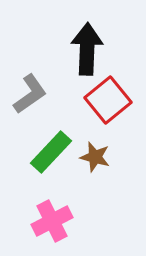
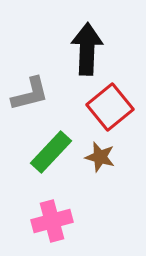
gray L-shape: rotated 21 degrees clockwise
red square: moved 2 px right, 7 px down
brown star: moved 5 px right
pink cross: rotated 12 degrees clockwise
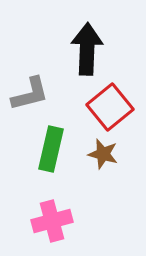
green rectangle: moved 3 px up; rotated 30 degrees counterclockwise
brown star: moved 3 px right, 3 px up
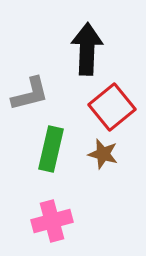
red square: moved 2 px right
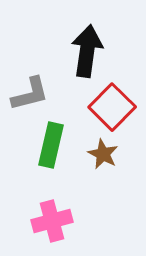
black arrow: moved 2 px down; rotated 6 degrees clockwise
red square: rotated 6 degrees counterclockwise
green rectangle: moved 4 px up
brown star: rotated 12 degrees clockwise
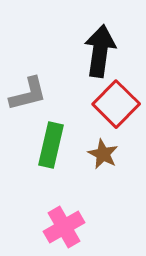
black arrow: moved 13 px right
gray L-shape: moved 2 px left
red square: moved 4 px right, 3 px up
pink cross: moved 12 px right, 6 px down; rotated 15 degrees counterclockwise
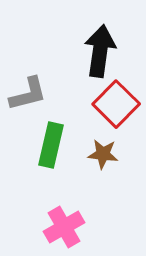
brown star: rotated 20 degrees counterclockwise
